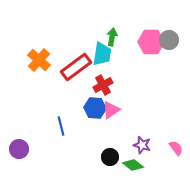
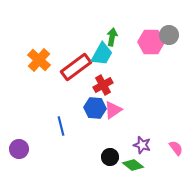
gray circle: moved 5 px up
cyan trapezoid: rotated 20 degrees clockwise
pink triangle: moved 2 px right
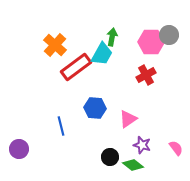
orange cross: moved 16 px right, 15 px up
red cross: moved 43 px right, 10 px up
pink triangle: moved 15 px right, 9 px down
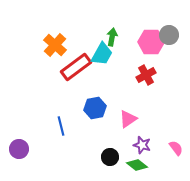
blue hexagon: rotated 15 degrees counterclockwise
green diamond: moved 4 px right
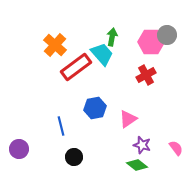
gray circle: moved 2 px left
cyan trapezoid: rotated 70 degrees counterclockwise
black circle: moved 36 px left
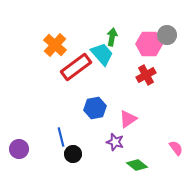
pink hexagon: moved 2 px left, 2 px down
blue line: moved 11 px down
purple star: moved 27 px left, 3 px up
black circle: moved 1 px left, 3 px up
